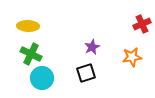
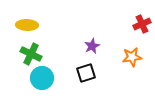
yellow ellipse: moved 1 px left, 1 px up
purple star: moved 1 px up
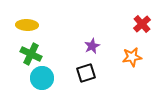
red cross: rotated 18 degrees counterclockwise
